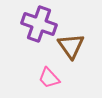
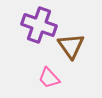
purple cross: moved 1 px down
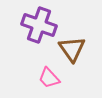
brown triangle: moved 1 px right, 3 px down
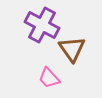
purple cross: moved 3 px right; rotated 8 degrees clockwise
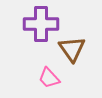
purple cross: moved 1 px left, 1 px up; rotated 28 degrees counterclockwise
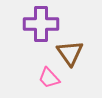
brown triangle: moved 2 px left, 4 px down
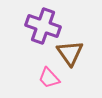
purple cross: moved 2 px right, 2 px down; rotated 20 degrees clockwise
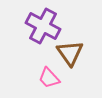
purple cross: rotated 8 degrees clockwise
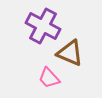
brown triangle: rotated 32 degrees counterclockwise
